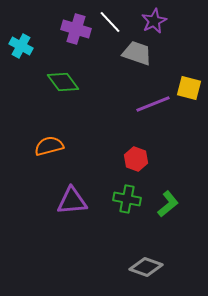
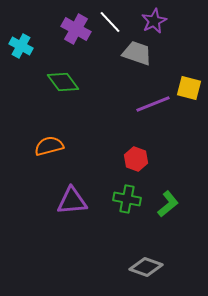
purple cross: rotated 12 degrees clockwise
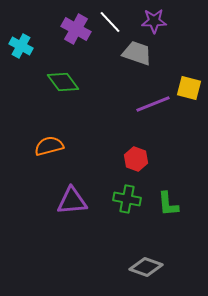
purple star: rotated 25 degrees clockwise
green L-shape: rotated 124 degrees clockwise
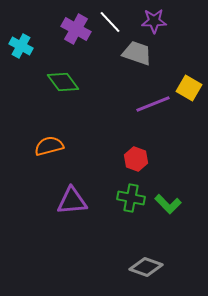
yellow square: rotated 15 degrees clockwise
green cross: moved 4 px right, 1 px up
green L-shape: rotated 40 degrees counterclockwise
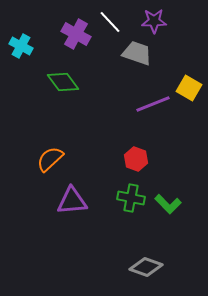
purple cross: moved 5 px down
orange semicircle: moved 1 px right, 13 px down; rotated 28 degrees counterclockwise
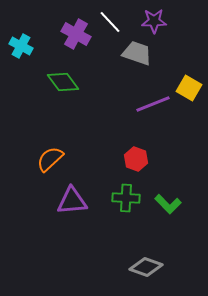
green cross: moved 5 px left; rotated 8 degrees counterclockwise
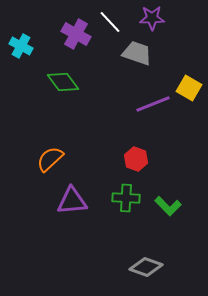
purple star: moved 2 px left, 3 px up
green L-shape: moved 2 px down
